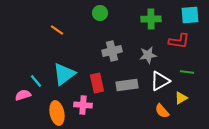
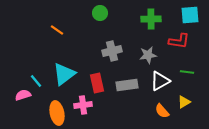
yellow triangle: moved 3 px right, 4 px down
pink cross: rotated 12 degrees counterclockwise
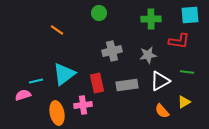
green circle: moved 1 px left
cyan line: rotated 64 degrees counterclockwise
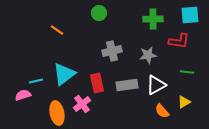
green cross: moved 2 px right
white triangle: moved 4 px left, 4 px down
pink cross: moved 1 px left, 1 px up; rotated 30 degrees counterclockwise
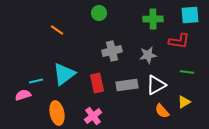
pink cross: moved 11 px right, 12 px down
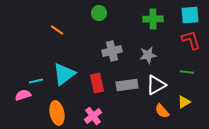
red L-shape: moved 12 px right, 1 px up; rotated 115 degrees counterclockwise
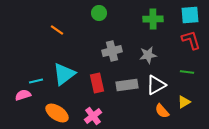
orange ellipse: rotated 45 degrees counterclockwise
